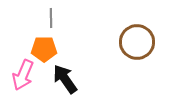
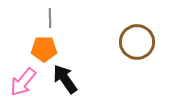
gray line: moved 1 px left
pink arrow: moved 7 px down; rotated 16 degrees clockwise
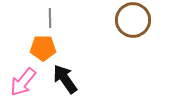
brown circle: moved 4 px left, 22 px up
orange pentagon: moved 1 px left, 1 px up
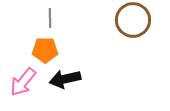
orange pentagon: moved 2 px right, 2 px down
black arrow: rotated 68 degrees counterclockwise
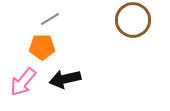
gray line: moved 1 px down; rotated 60 degrees clockwise
orange pentagon: moved 3 px left, 3 px up
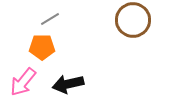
black arrow: moved 3 px right, 5 px down
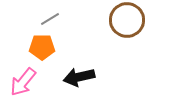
brown circle: moved 6 px left
black arrow: moved 11 px right, 7 px up
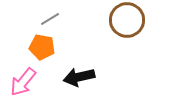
orange pentagon: rotated 10 degrees clockwise
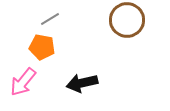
black arrow: moved 3 px right, 6 px down
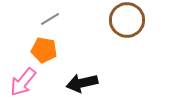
orange pentagon: moved 2 px right, 3 px down
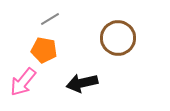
brown circle: moved 9 px left, 18 px down
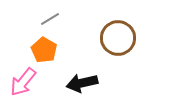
orange pentagon: rotated 20 degrees clockwise
